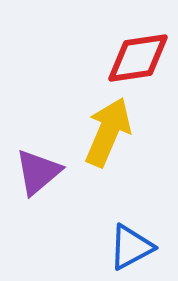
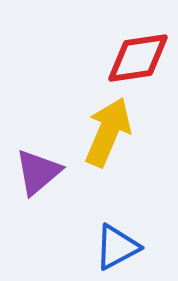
blue triangle: moved 14 px left
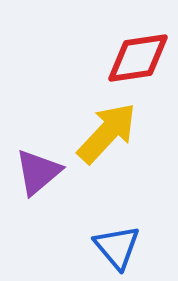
yellow arrow: moved 1 px left, 1 px down; rotated 20 degrees clockwise
blue triangle: rotated 42 degrees counterclockwise
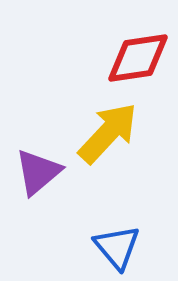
yellow arrow: moved 1 px right
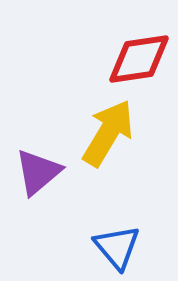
red diamond: moved 1 px right, 1 px down
yellow arrow: rotated 12 degrees counterclockwise
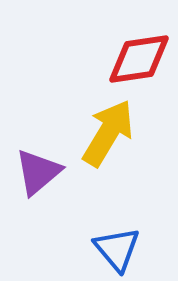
blue triangle: moved 2 px down
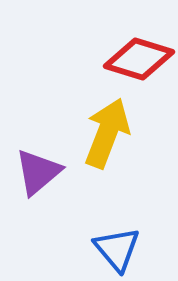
red diamond: rotated 26 degrees clockwise
yellow arrow: moved 1 px left; rotated 10 degrees counterclockwise
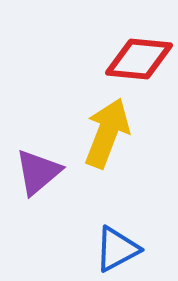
red diamond: rotated 12 degrees counterclockwise
blue triangle: rotated 42 degrees clockwise
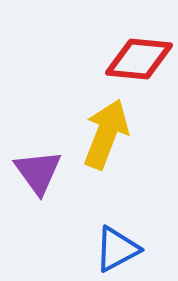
yellow arrow: moved 1 px left, 1 px down
purple triangle: rotated 26 degrees counterclockwise
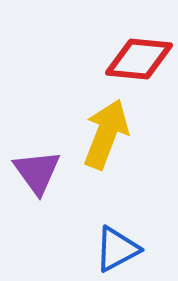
purple triangle: moved 1 px left
